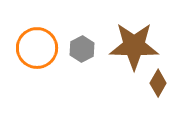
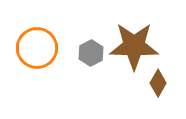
gray hexagon: moved 9 px right, 4 px down
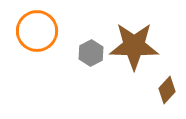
orange circle: moved 17 px up
brown diamond: moved 9 px right, 7 px down; rotated 12 degrees clockwise
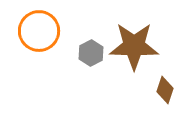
orange circle: moved 2 px right
brown diamond: moved 2 px left; rotated 24 degrees counterclockwise
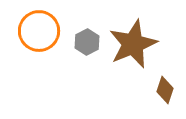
brown star: moved 1 px left, 2 px up; rotated 24 degrees counterclockwise
gray hexagon: moved 4 px left, 11 px up
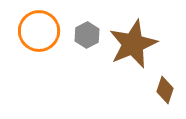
gray hexagon: moved 7 px up
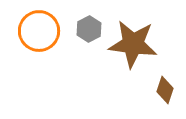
gray hexagon: moved 2 px right, 6 px up
brown star: rotated 30 degrees clockwise
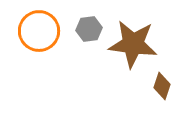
gray hexagon: rotated 20 degrees clockwise
brown diamond: moved 3 px left, 4 px up
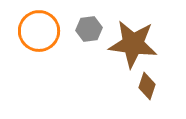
brown diamond: moved 15 px left
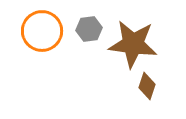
orange circle: moved 3 px right
